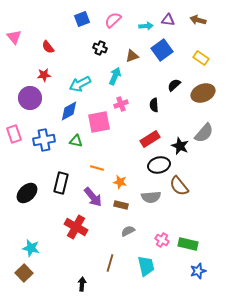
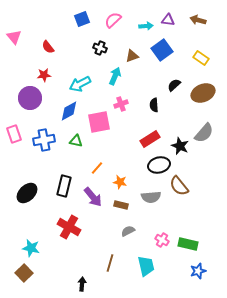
orange line at (97, 168): rotated 64 degrees counterclockwise
black rectangle at (61, 183): moved 3 px right, 3 px down
red cross at (76, 227): moved 7 px left
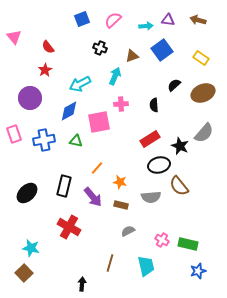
red star at (44, 75): moved 1 px right, 5 px up; rotated 24 degrees counterclockwise
pink cross at (121, 104): rotated 16 degrees clockwise
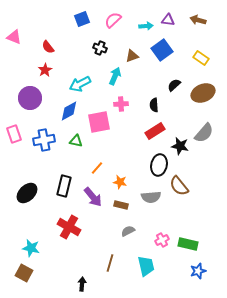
pink triangle at (14, 37): rotated 28 degrees counterclockwise
red rectangle at (150, 139): moved 5 px right, 8 px up
black star at (180, 146): rotated 12 degrees counterclockwise
black ellipse at (159, 165): rotated 65 degrees counterclockwise
pink cross at (162, 240): rotated 32 degrees clockwise
brown square at (24, 273): rotated 18 degrees counterclockwise
